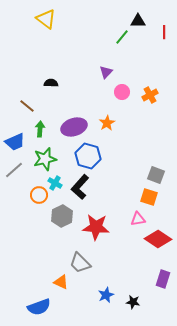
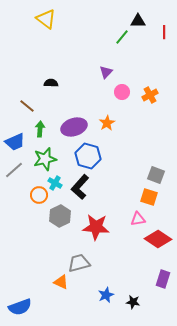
gray hexagon: moved 2 px left
gray trapezoid: moved 1 px left; rotated 120 degrees clockwise
blue semicircle: moved 19 px left
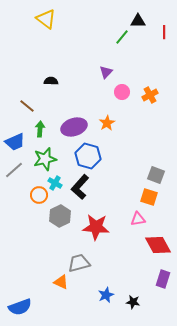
black semicircle: moved 2 px up
red diamond: moved 6 px down; rotated 28 degrees clockwise
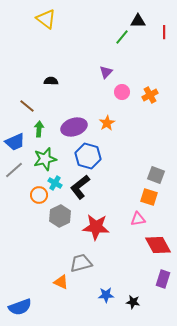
green arrow: moved 1 px left
black L-shape: rotated 10 degrees clockwise
gray trapezoid: moved 2 px right
blue star: rotated 21 degrees clockwise
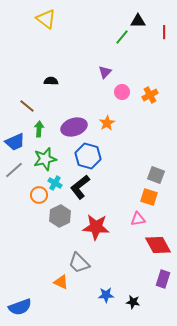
purple triangle: moved 1 px left
gray trapezoid: moved 2 px left; rotated 120 degrees counterclockwise
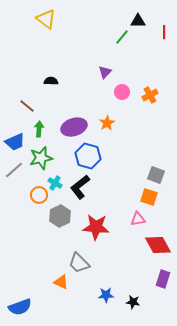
green star: moved 4 px left, 1 px up
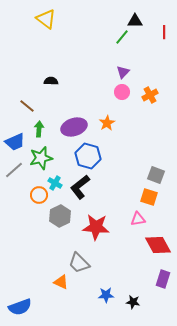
black triangle: moved 3 px left
purple triangle: moved 18 px right
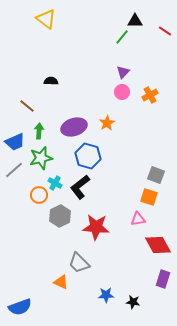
red line: moved 1 px right, 1 px up; rotated 56 degrees counterclockwise
green arrow: moved 2 px down
